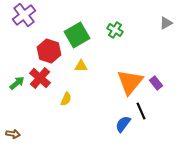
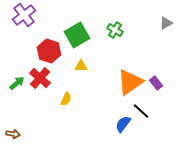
orange triangle: rotated 16 degrees clockwise
black line: rotated 24 degrees counterclockwise
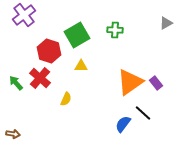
green cross: rotated 28 degrees counterclockwise
green arrow: moved 1 px left; rotated 91 degrees counterclockwise
black line: moved 2 px right, 2 px down
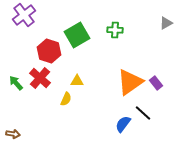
yellow triangle: moved 4 px left, 15 px down
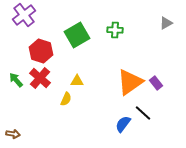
red hexagon: moved 8 px left
green arrow: moved 3 px up
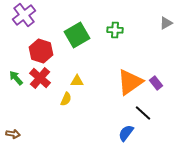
green arrow: moved 2 px up
blue semicircle: moved 3 px right, 9 px down
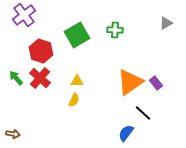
yellow semicircle: moved 8 px right, 1 px down
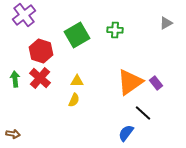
green arrow: moved 1 px left, 1 px down; rotated 35 degrees clockwise
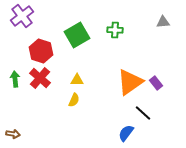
purple cross: moved 2 px left, 1 px down
gray triangle: moved 3 px left, 1 px up; rotated 24 degrees clockwise
yellow triangle: moved 1 px up
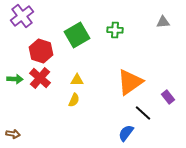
green arrow: rotated 98 degrees clockwise
purple rectangle: moved 12 px right, 14 px down
